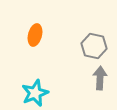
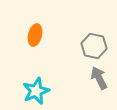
gray arrow: moved 1 px left; rotated 30 degrees counterclockwise
cyan star: moved 1 px right, 2 px up
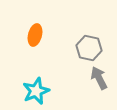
gray hexagon: moved 5 px left, 2 px down
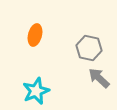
gray arrow: rotated 20 degrees counterclockwise
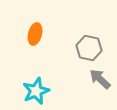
orange ellipse: moved 1 px up
gray arrow: moved 1 px right, 1 px down
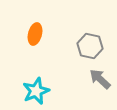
gray hexagon: moved 1 px right, 2 px up
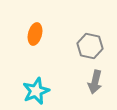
gray arrow: moved 5 px left, 3 px down; rotated 120 degrees counterclockwise
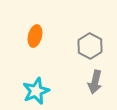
orange ellipse: moved 2 px down
gray hexagon: rotated 15 degrees clockwise
